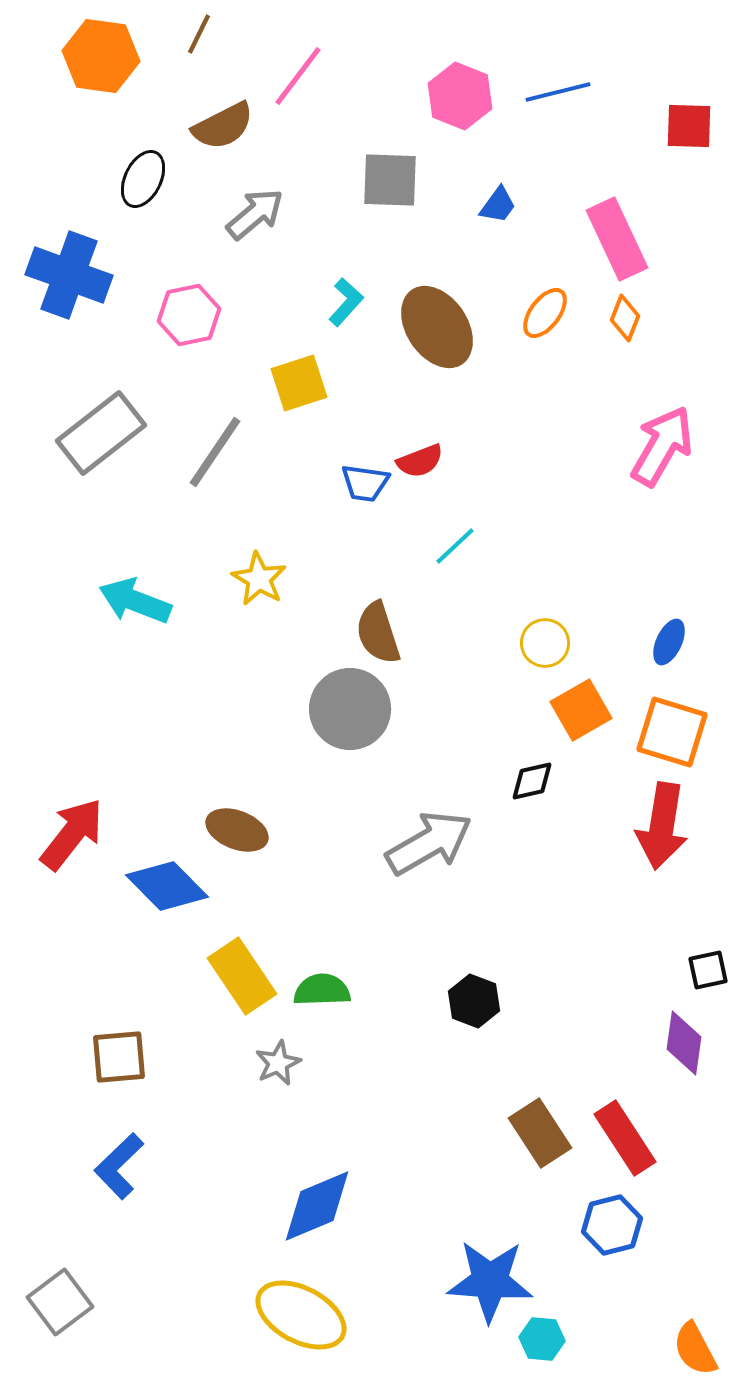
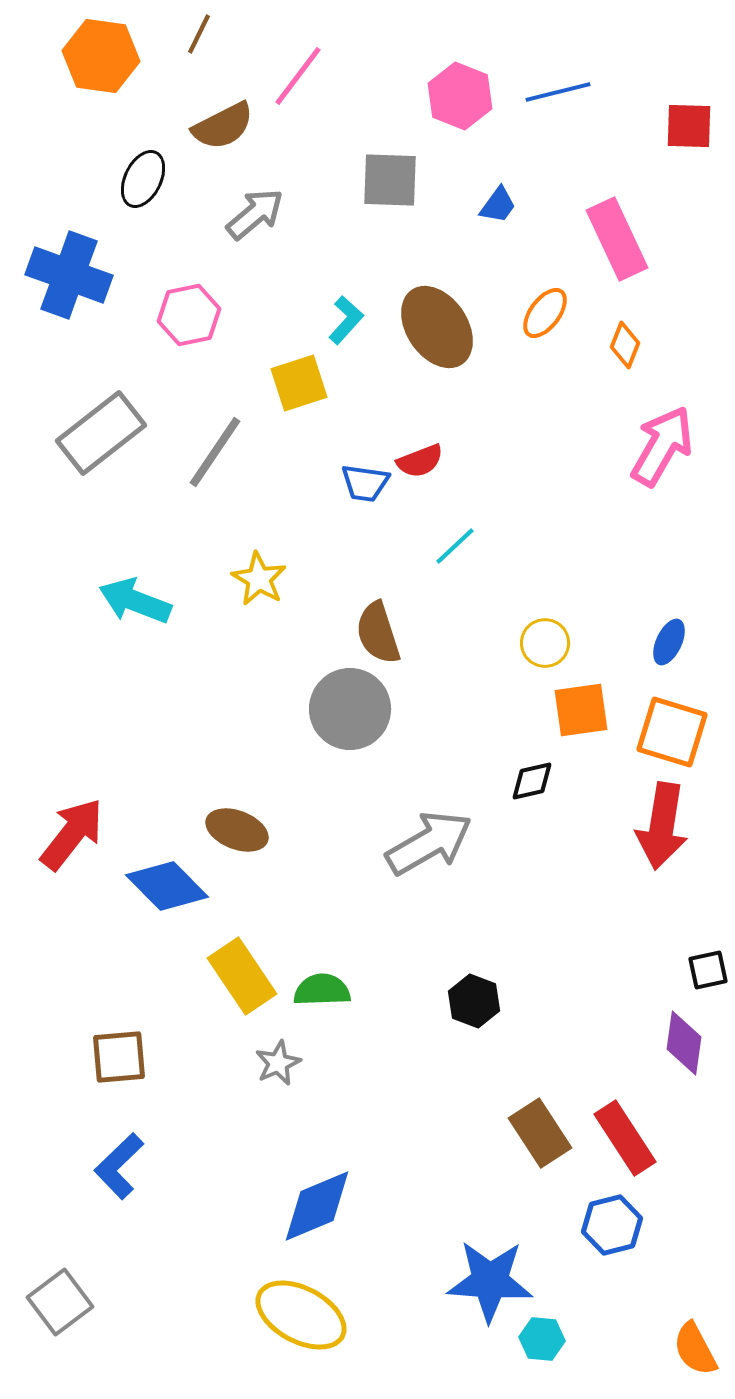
cyan L-shape at (346, 302): moved 18 px down
orange diamond at (625, 318): moved 27 px down
orange square at (581, 710): rotated 22 degrees clockwise
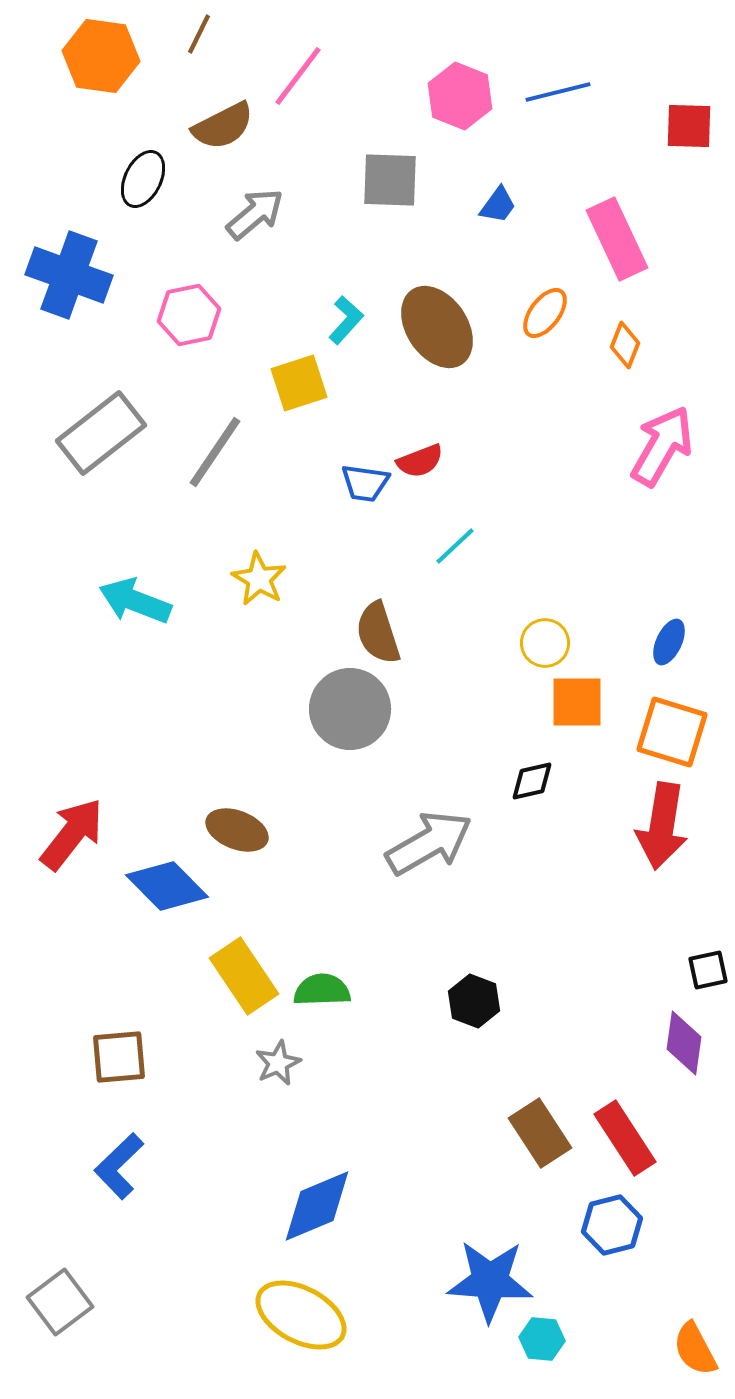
orange square at (581, 710): moved 4 px left, 8 px up; rotated 8 degrees clockwise
yellow rectangle at (242, 976): moved 2 px right
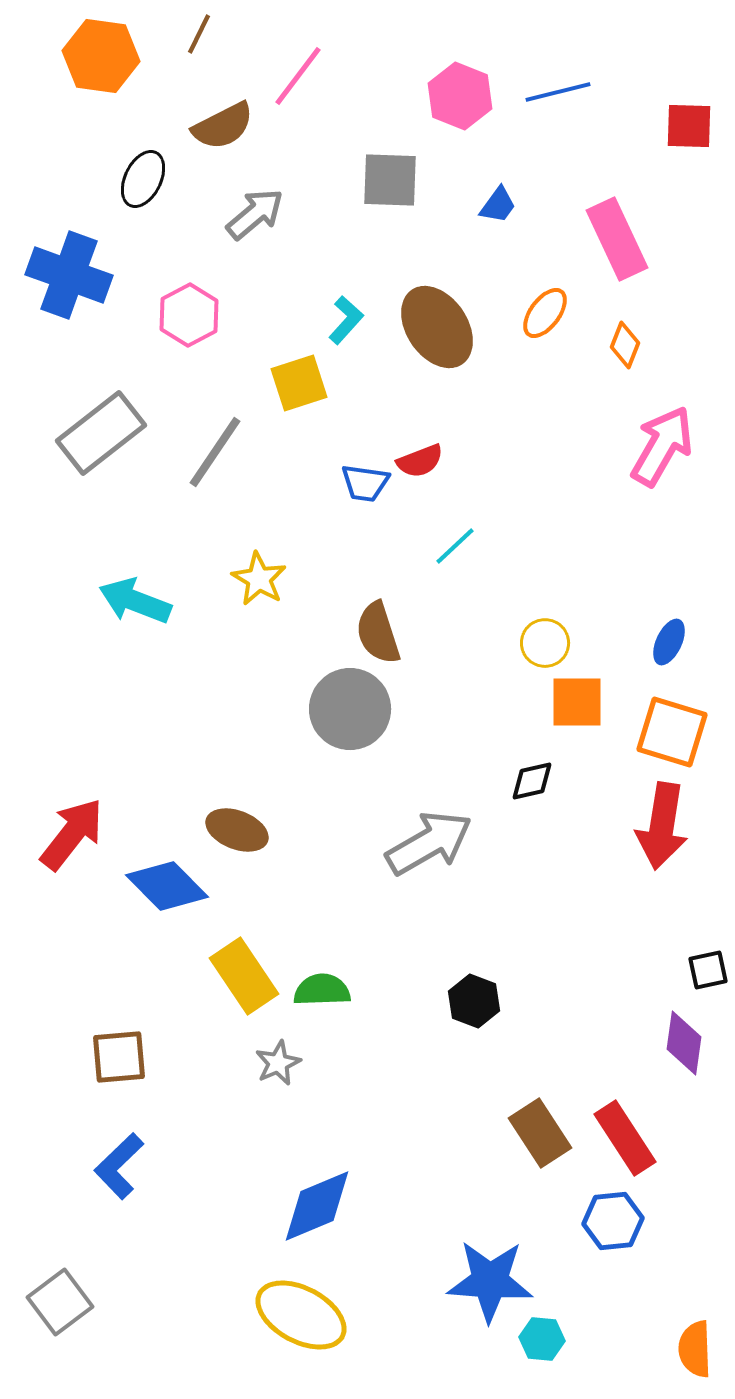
pink hexagon at (189, 315): rotated 16 degrees counterclockwise
blue hexagon at (612, 1225): moved 1 px right, 4 px up; rotated 8 degrees clockwise
orange semicircle at (695, 1349): rotated 26 degrees clockwise
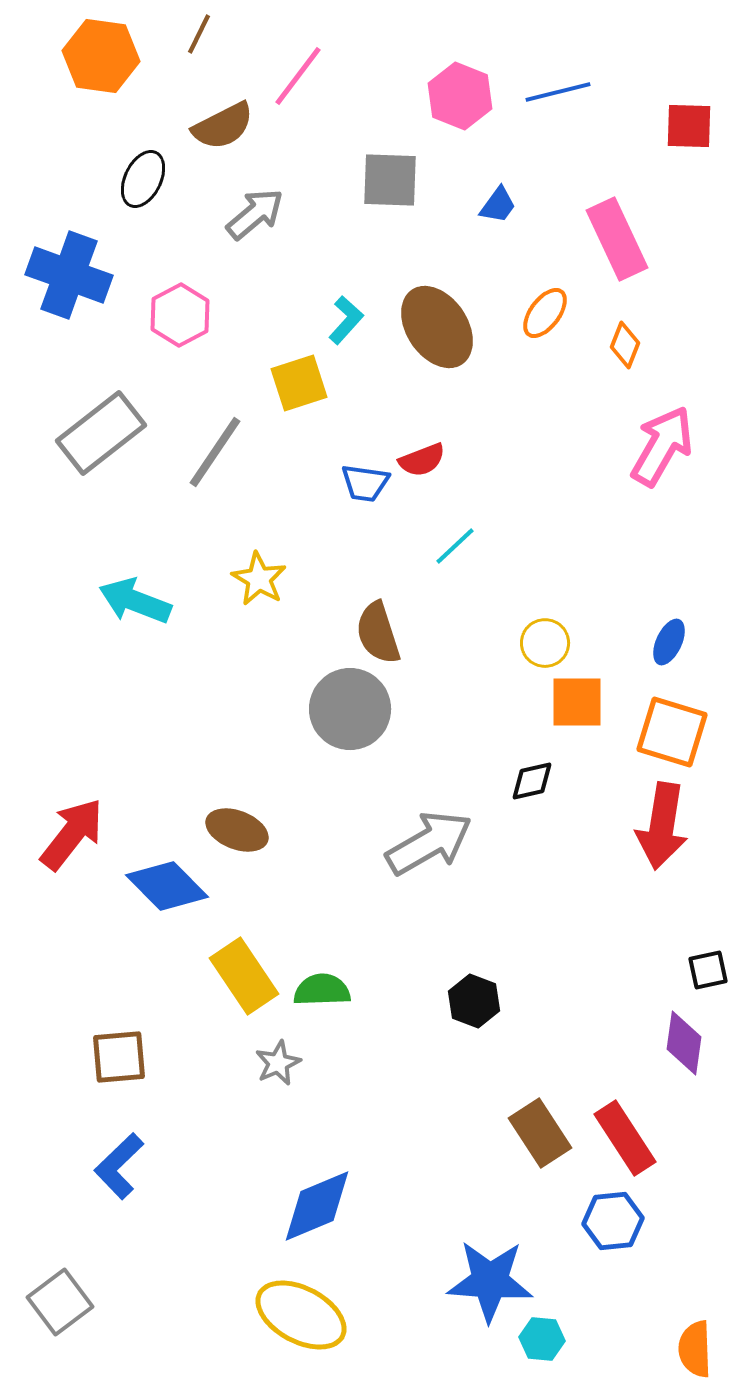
pink hexagon at (189, 315): moved 9 px left
red semicircle at (420, 461): moved 2 px right, 1 px up
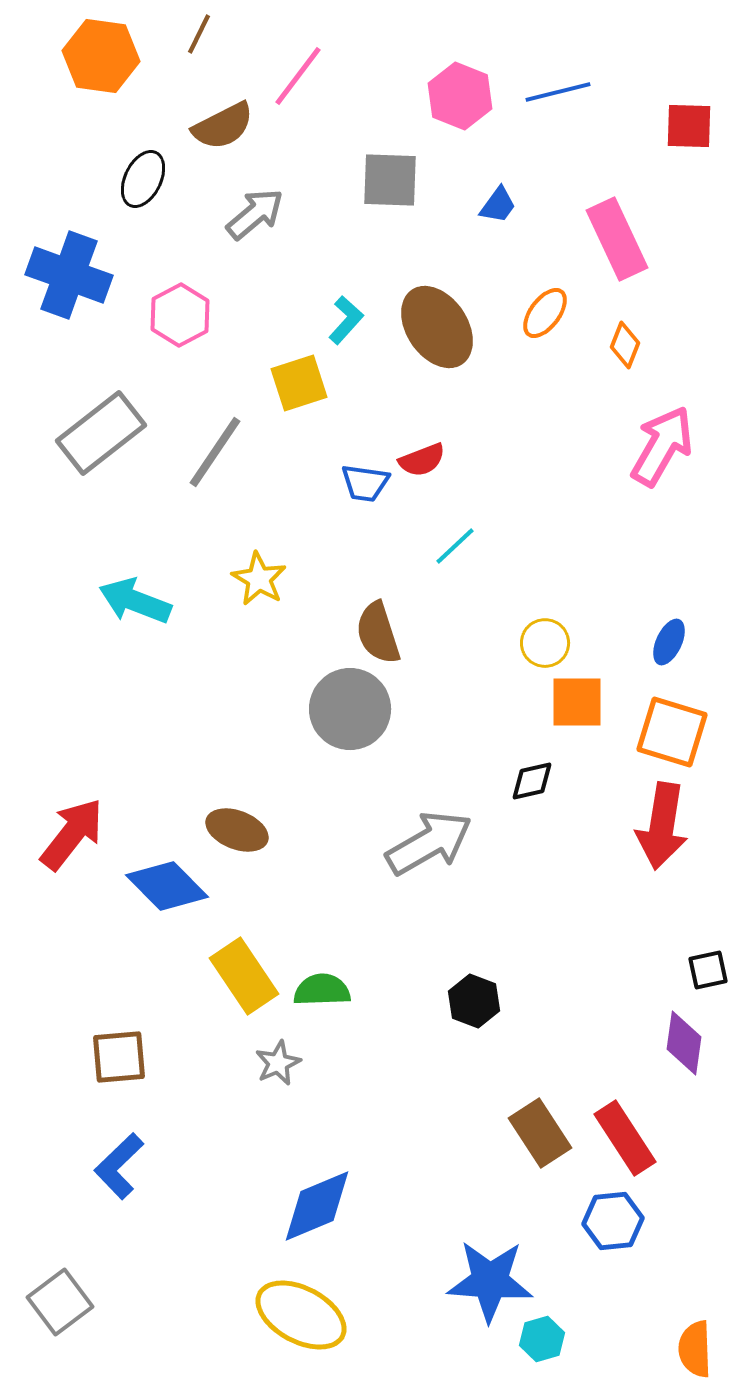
cyan hexagon at (542, 1339): rotated 21 degrees counterclockwise
